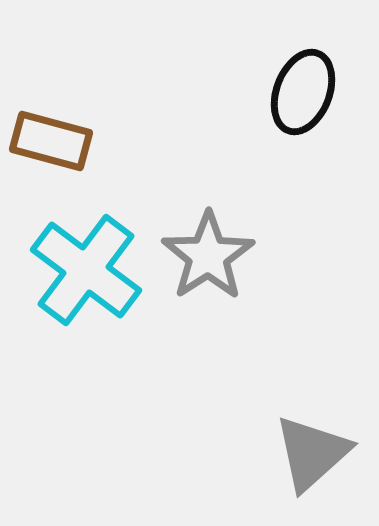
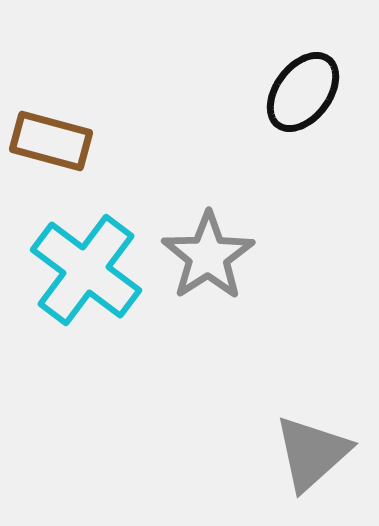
black ellipse: rotated 16 degrees clockwise
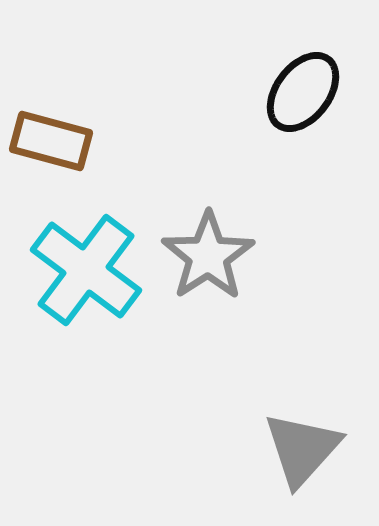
gray triangle: moved 10 px left, 4 px up; rotated 6 degrees counterclockwise
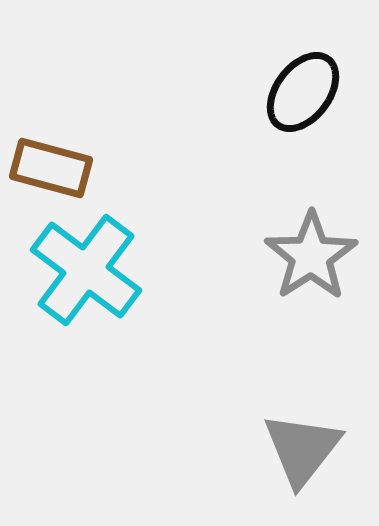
brown rectangle: moved 27 px down
gray star: moved 103 px right
gray triangle: rotated 4 degrees counterclockwise
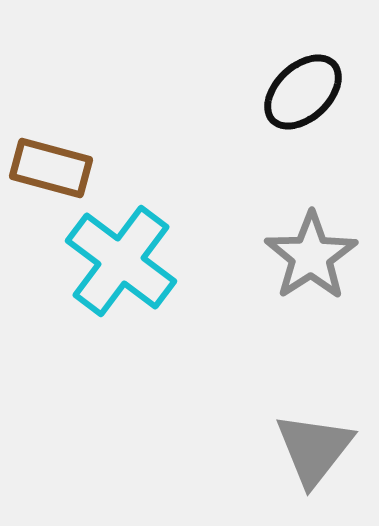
black ellipse: rotated 10 degrees clockwise
cyan cross: moved 35 px right, 9 px up
gray triangle: moved 12 px right
